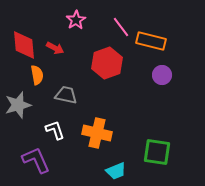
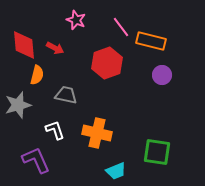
pink star: rotated 18 degrees counterclockwise
orange semicircle: rotated 24 degrees clockwise
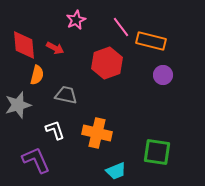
pink star: rotated 24 degrees clockwise
purple circle: moved 1 px right
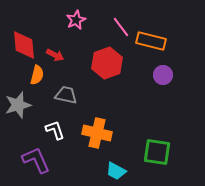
red arrow: moved 7 px down
cyan trapezoid: rotated 50 degrees clockwise
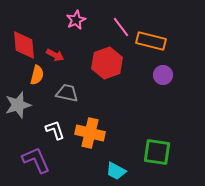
gray trapezoid: moved 1 px right, 2 px up
orange cross: moved 7 px left
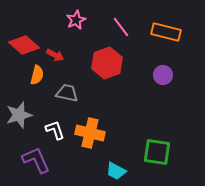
orange rectangle: moved 15 px right, 9 px up
red diamond: rotated 44 degrees counterclockwise
gray star: moved 1 px right, 10 px down
